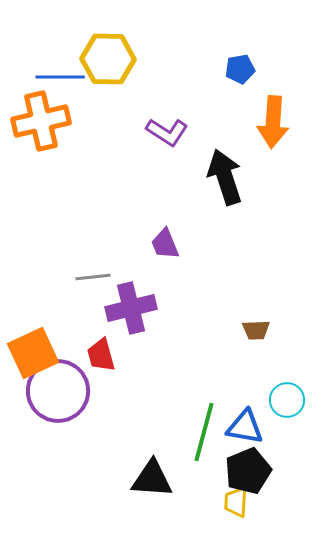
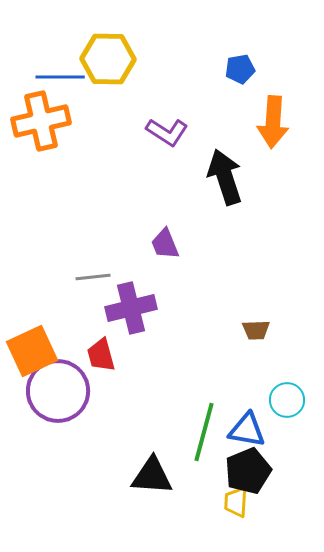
orange square: moved 1 px left, 2 px up
blue triangle: moved 2 px right, 3 px down
black triangle: moved 3 px up
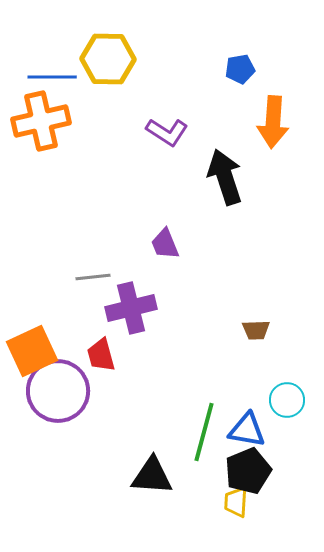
blue line: moved 8 px left
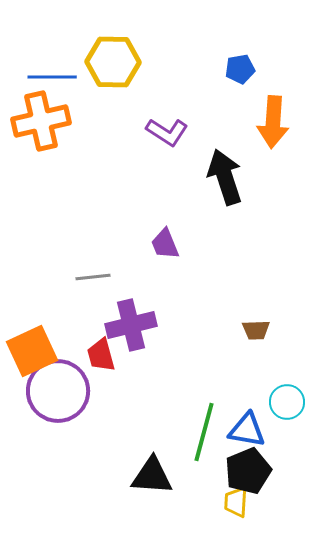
yellow hexagon: moved 5 px right, 3 px down
purple cross: moved 17 px down
cyan circle: moved 2 px down
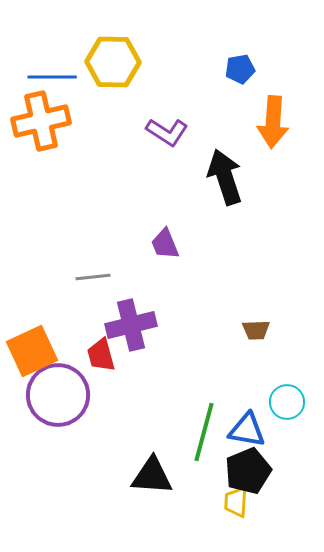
purple circle: moved 4 px down
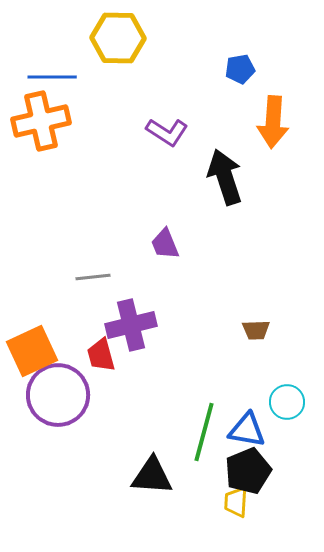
yellow hexagon: moved 5 px right, 24 px up
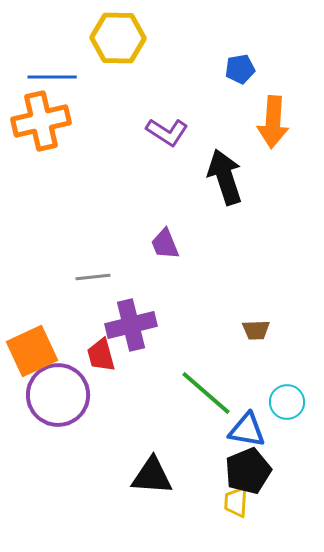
green line: moved 2 px right, 39 px up; rotated 64 degrees counterclockwise
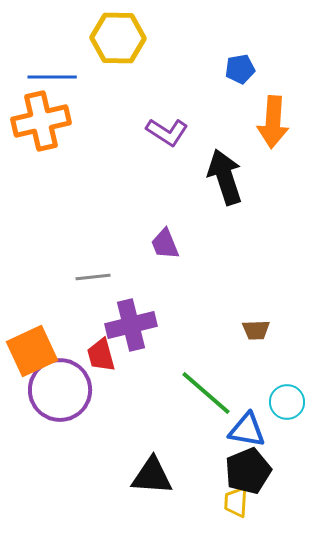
purple circle: moved 2 px right, 5 px up
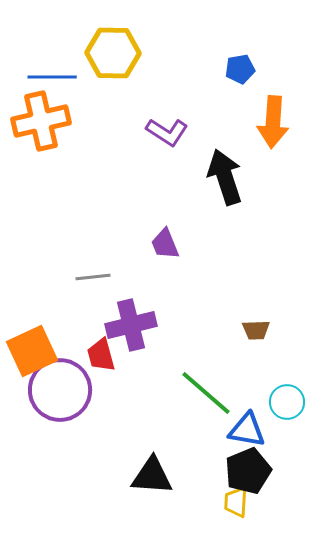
yellow hexagon: moved 5 px left, 15 px down
